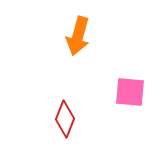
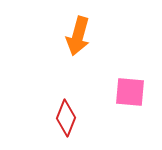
red diamond: moved 1 px right, 1 px up
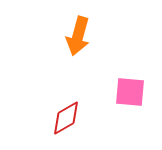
red diamond: rotated 39 degrees clockwise
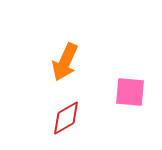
orange arrow: moved 13 px left, 26 px down; rotated 9 degrees clockwise
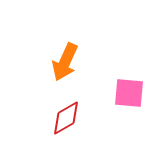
pink square: moved 1 px left, 1 px down
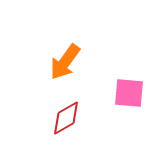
orange arrow: rotated 12 degrees clockwise
